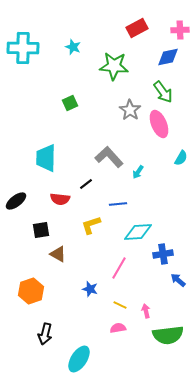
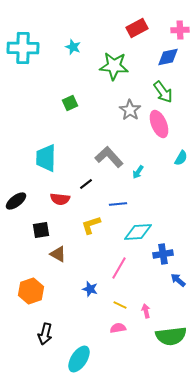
green semicircle: moved 3 px right, 1 px down
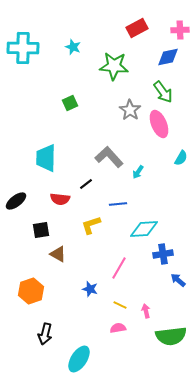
cyan diamond: moved 6 px right, 3 px up
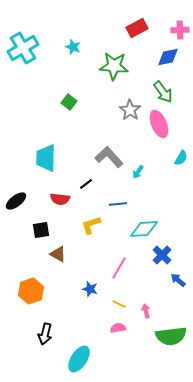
cyan cross: rotated 32 degrees counterclockwise
green square: moved 1 px left, 1 px up; rotated 28 degrees counterclockwise
blue cross: moved 1 px left, 1 px down; rotated 36 degrees counterclockwise
yellow line: moved 1 px left, 1 px up
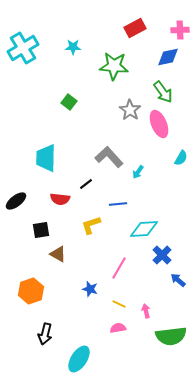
red rectangle: moved 2 px left
cyan star: rotated 21 degrees counterclockwise
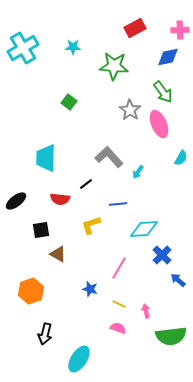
pink semicircle: rotated 28 degrees clockwise
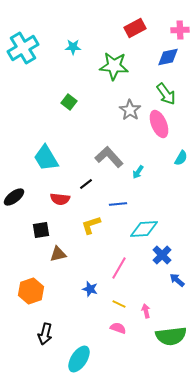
green arrow: moved 3 px right, 2 px down
cyan trapezoid: rotated 32 degrees counterclockwise
black ellipse: moved 2 px left, 4 px up
brown triangle: rotated 42 degrees counterclockwise
blue arrow: moved 1 px left
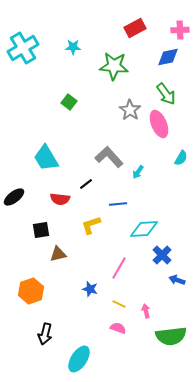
blue arrow: rotated 21 degrees counterclockwise
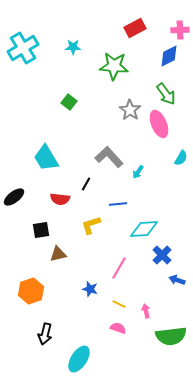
blue diamond: moved 1 px right, 1 px up; rotated 15 degrees counterclockwise
black line: rotated 24 degrees counterclockwise
